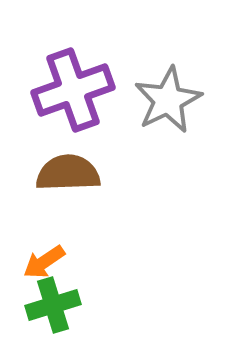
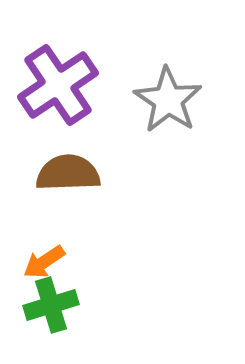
purple cross: moved 15 px left, 5 px up; rotated 14 degrees counterclockwise
gray star: rotated 12 degrees counterclockwise
green cross: moved 2 px left
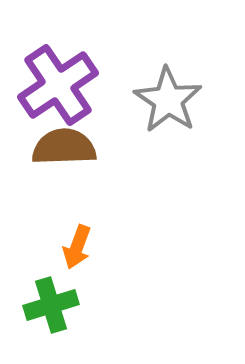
brown semicircle: moved 4 px left, 26 px up
orange arrow: moved 33 px right, 15 px up; rotated 36 degrees counterclockwise
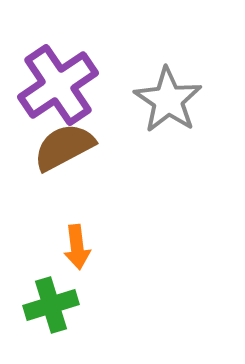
brown semicircle: rotated 26 degrees counterclockwise
orange arrow: rotated 27 degrees counterclockwise
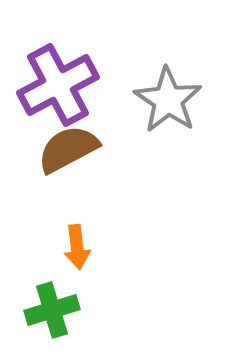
purple cross: rotated 6 degrees clockwise
brown semicircle: moved 4 px right, 2 px down
green cross: moved 1 px right, 5 px down
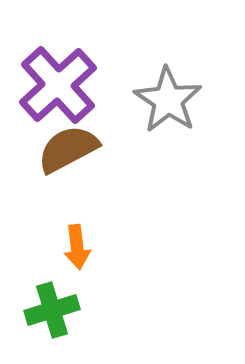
purple cross: rotated 14 degrees counterclockwise
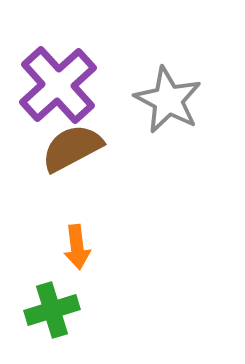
gray star: rotated 6 degrees counterclockwise
brown semicircle: moved 4 px right, 1 px up
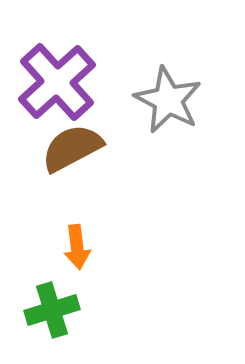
purple cross: moved 1 px left, 3 px up
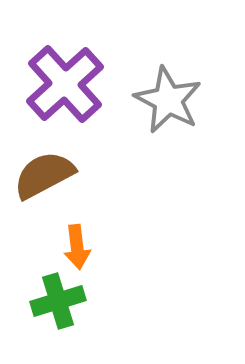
purple cross: moved 8 px right, 2 px down
brown semicircle: moved 28 px left, 27 px down
green cross: moved 6 px right, 9 px up
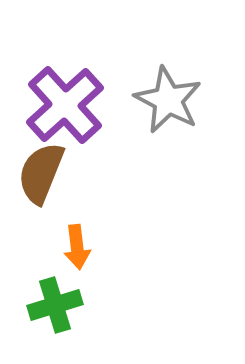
purple cross: moved 21 px down
brown semicircle: moved 3 px left, 2 px up; rotated 40 degrees counterclockwise
green cross: moved 3 px left, 4 px down
